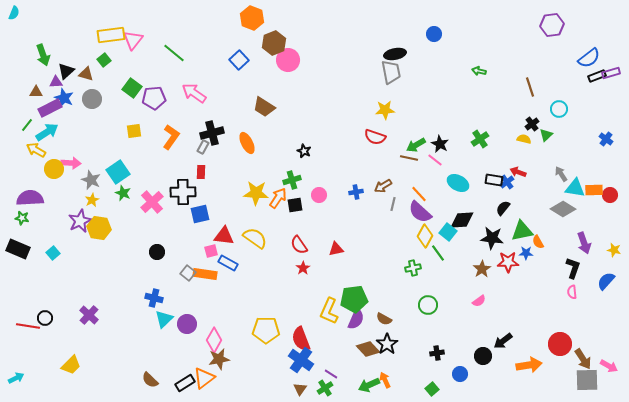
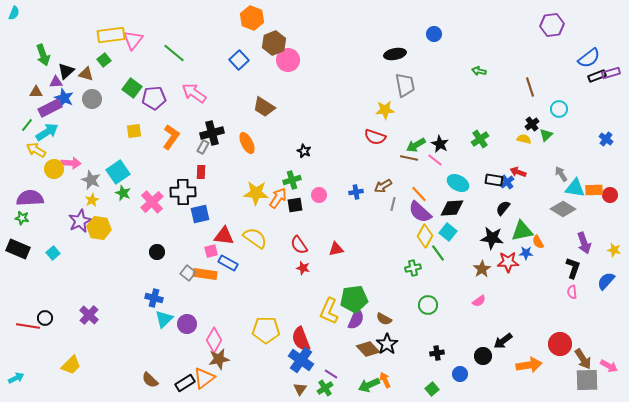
gray trapezoid at (391, 72): moved 14 px right, 13 px down
black diamond at (462, 220): moved 10 px left, 12 px up
red star at (303, 268): rotated 24 degrees counterclockwise
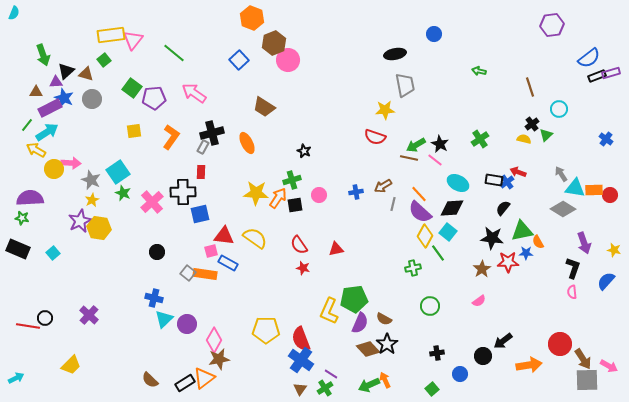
green circle at (428, 305): moved 2 px right, 1 px down
purple semicircle at (356, 319): moved 4 px right, 4 px down
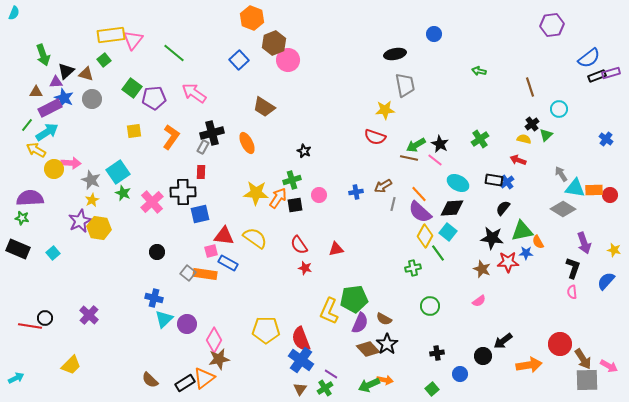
red arrow at (518, 172): moved 12 px up
red star at (303, 268): moved 2 px right
brown star at (482, 269): rotated 18 degrees counterclockwise
red line at (28, 326): moved 2 px right
orange arrow at (385, 380): rotated 126 degrees clockwise
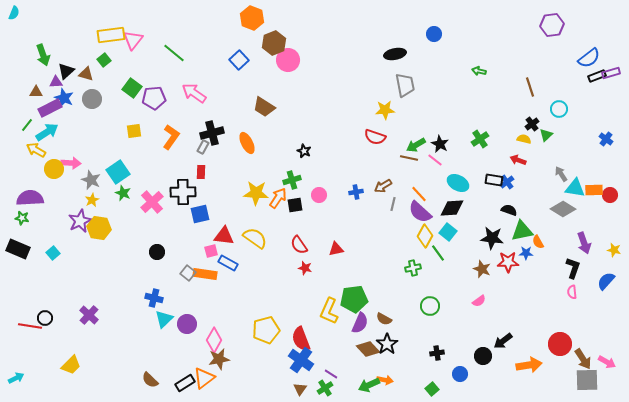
black semicircle at (503, 208): moved 6 px right, 2 px down; rotated 70 degrees clockwise
yellow pentagon at (266, 330): rotated 16 degrees counterclockwise
pink arrow at (609, 366): moved 2 px left, 4 px up
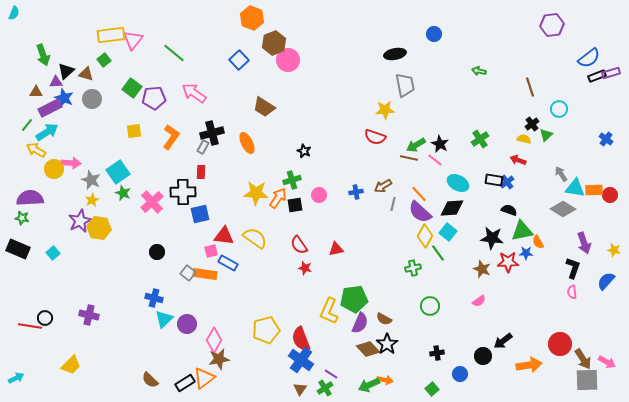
purple cross at (89, 315): rotated 30 degrees counterclockwise
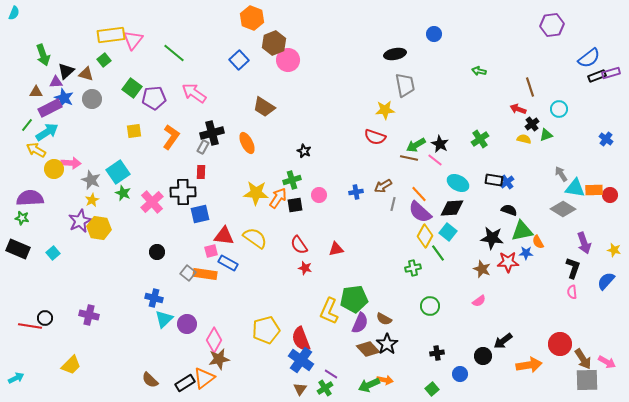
green triangle at (546, 135): rotated 24 degrees clockwise
red arrow at (518, 160): moved 51 px up
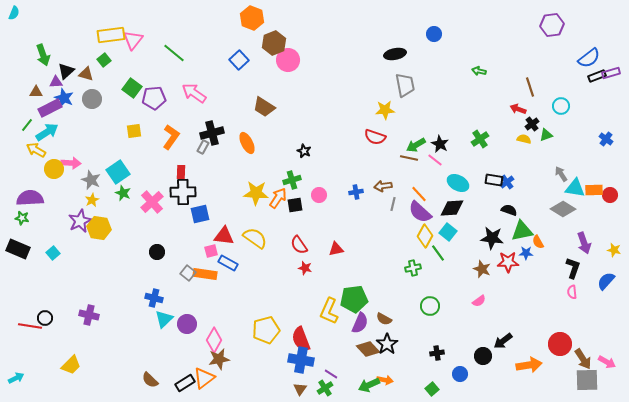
cyan circle at (559, 109): moved 2 px right, 3 px up
red rectangle at (201, 172): moved 20 px left
brown arrow at (383, 186): rotated 24 degrees clockwise
blue cross at (301, 360): rotated 25 degrees counterclockwise
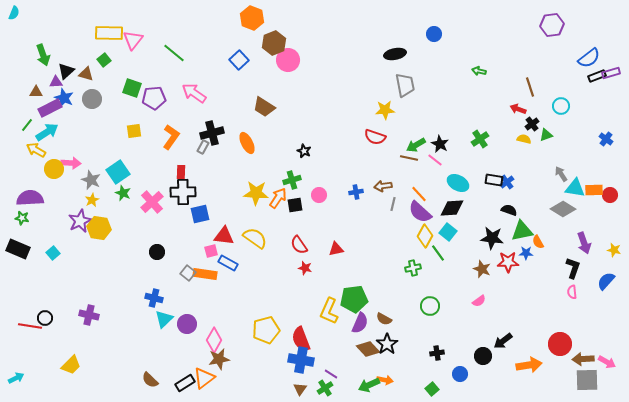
yellow rectangle at (111, 35): moved 2 px left, 2 px up; rotated 8 degrees clockwise
green square at (132, 88): rotated 18 degrees counterclockwise
brown arrow at (583, 359): rotated 120 degrees clockwise
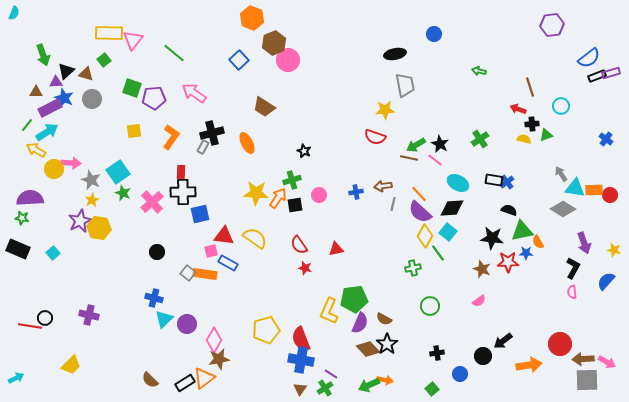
black cross at (532, 124): rotated 32 degrees clockwise
black L-shape at (573, 268): rotated 10 degrees clockwise
